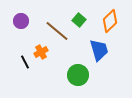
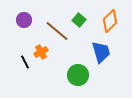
purple circle: moved 3 px right, 1 px up
blue trapezoid: moved 2 px right, 2 px down
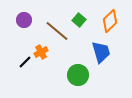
black line: rotated 72 degrees clockwise
